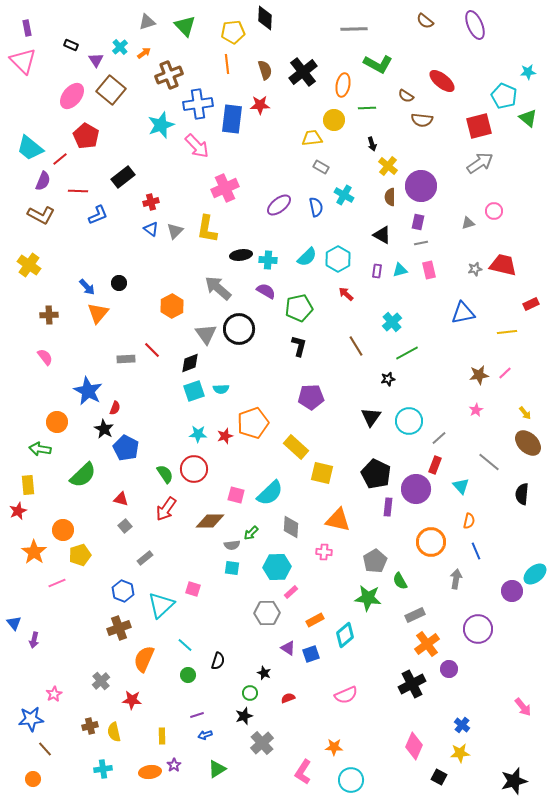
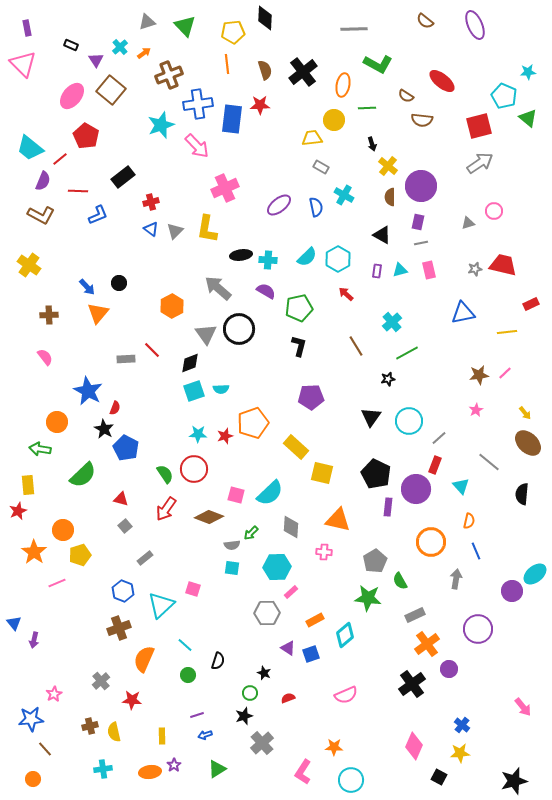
pink triangle at (23, 61): moved 3 px down
brown diamond at (210, 521): moved 1 px left, 4 px up; rotated 20 degrees clockwise
black cross at (412, 684): rotated 8 degrees counterclockwise
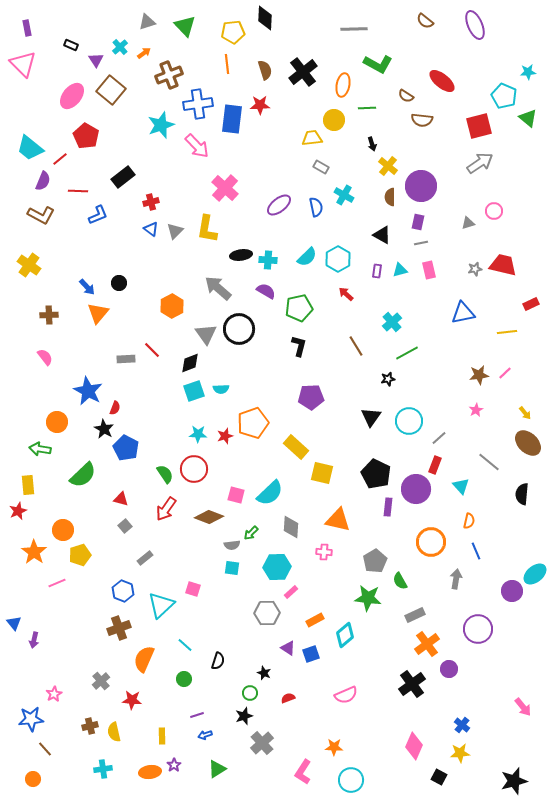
pink cross at (225, 188): rotated 24 degrees counterclockwise
green circle at (188, 675): moved 4 px left, 4 px down
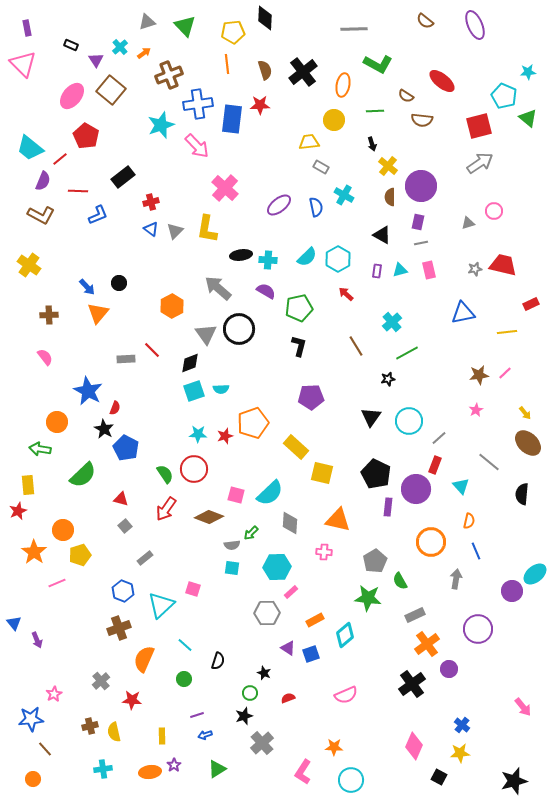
green line at (367, 108): moved 8 px right, 3 px down
yellow trapezoid at (312, 138): moved 3 px left, 4 px down
gray diamond at (291, 527): moved 1 px left, 4 px up
purple arrow at (34, 640): moved 3 px right; rotated 35 degrees counterclockwise
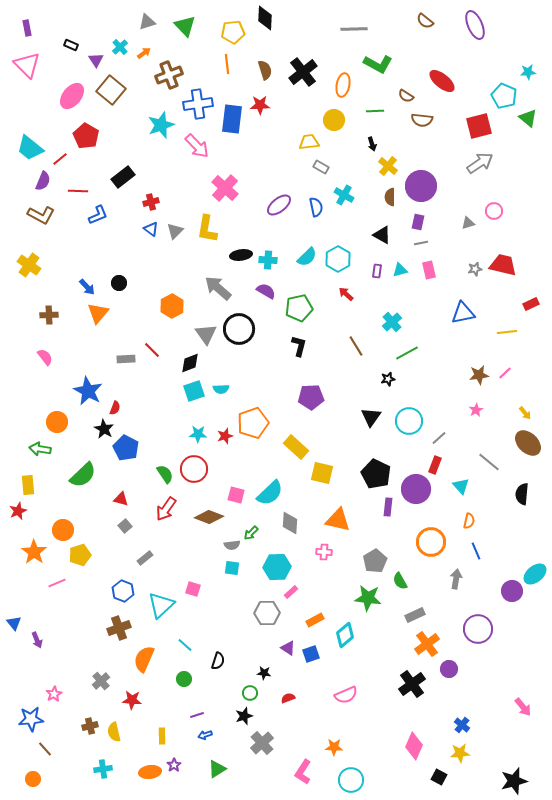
pink triangle at (23, 64): moved 4 px right, 1 px down
black star at (264, 673): rotated 16 degrees counterclockwise
